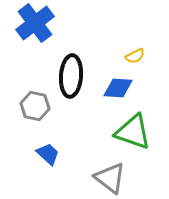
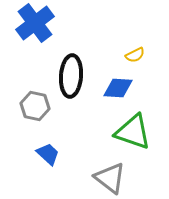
yellow semicircle: moved 1 px up
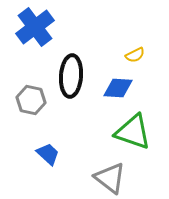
blue cross: moved 4 px down
gray hexagon: moved 4 px left, 6 px up
